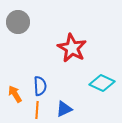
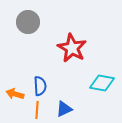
gray circle: moved 10 px right
cyan diamond: rotated 15 degrees counterclockwise
orange arrow: rotated 42 degrees counterclockwise
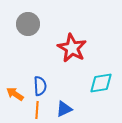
gray circle: moved 2 px down
cyan diamond: moved 1 px left; rotated 20 degrees counterclockwise
orange arrow: rotated 18 degrees clockwise
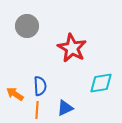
gray circle: moved 1 px left, 2 px down
blue triangle: moved 1 px right, 1 px up
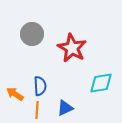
gray circle: moved 5 px right, 8 px down
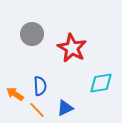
orange line: rotated 48 degrees counterclockwise
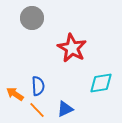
gray circle: moved 16 px up
blue semicircle: moved 2 px left
blue triangle: moved 1 px down
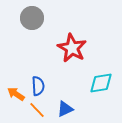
orange arrow: moved 1 px right
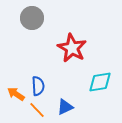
cyan diamond: moved 1 px left, 1 px up
blue triangle: moved 2 px up
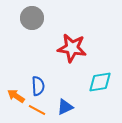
red star: rotated 20 degrees counterclockwise
orange arrow: moved 2 px down
orange line: rotated 18 degrees counterclockwise
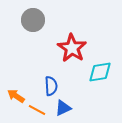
gray circle: moved 1 px right, 2 px down
red star: rotated 24 degrees clockwise
cyan diamond: moved 10 px up
blue semicircle: moved 13 px right
blue triangle: moved 2 px left, 1 px down
